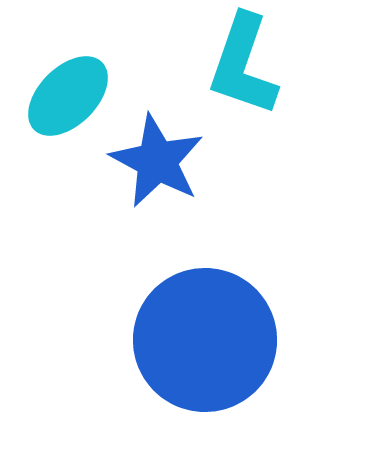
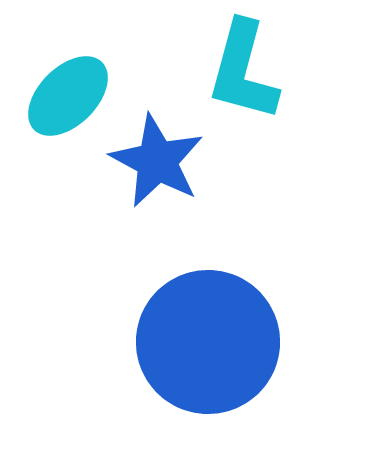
cyan L-shape: moved 6 px down; rotated 4 degrees counterclockwise
blue circle: moved 3 px right, 2 px down
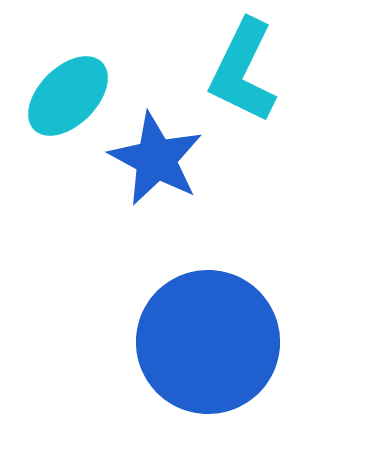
cyan L-shape: rotated 11 degrees clockwise
blue star: moved 1 px left, 2 px up
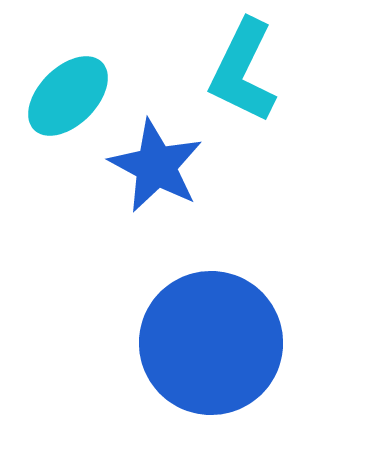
blue star: moved 7 px down
blue circle: moved 3 px right, 1 px down
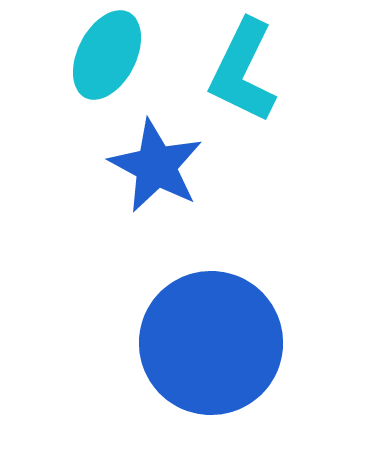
cyan ellipse: moved 39 px right, 41 px up; rotated 18 degrees counterclockwise
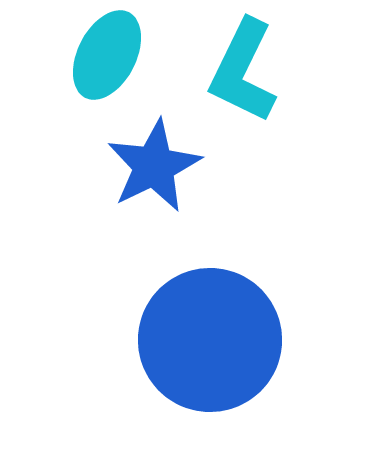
blue star: moved 2 px left; rotated 18 degrees clockwise
blue circle: moved 1 px left, 3 px up
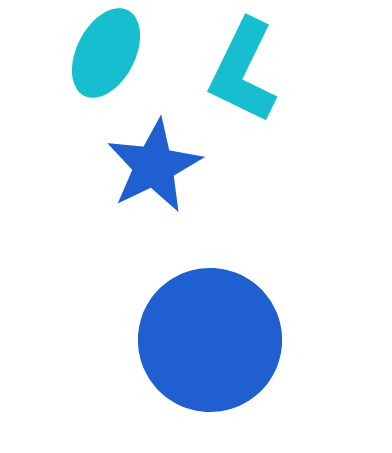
cyan ellipse: moved 1 px left, 2 px up
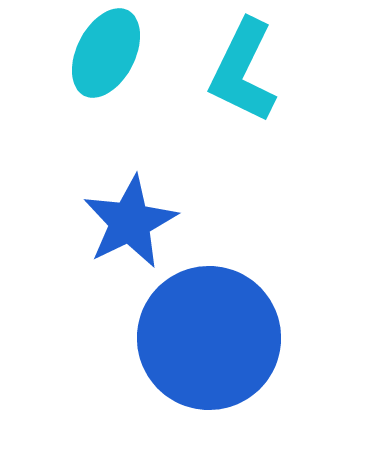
blue star: moved 24 px left, 56 px down
blue circle: moved 1 px left, 2 px up
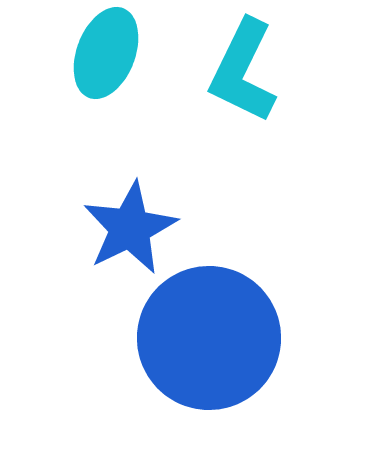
cyan ellipse: rotated 6 degrees counterclockwise
blue star: moved 6 px down
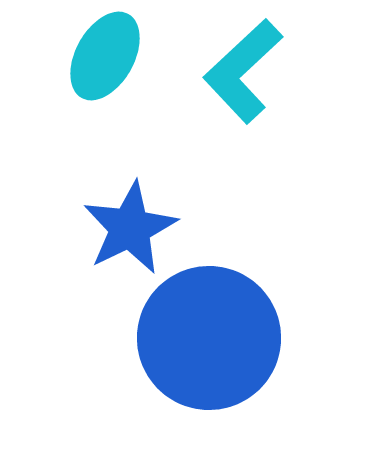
cyan ellipse: moved 1 px left, 3 px down; rotated 8 degrees clockwise
cyan L-shape: rotated 21 degrees clockwise
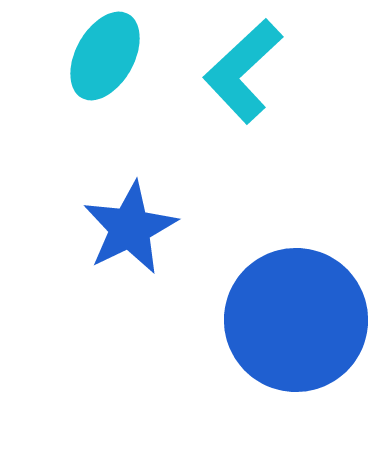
blue circle: moved 87 px right, 18 px up
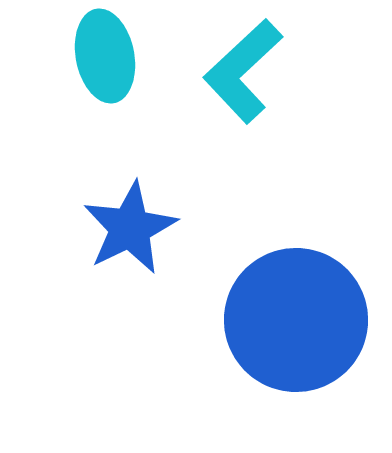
cyan ellipse: rotated 40 degrees counterclockwise
